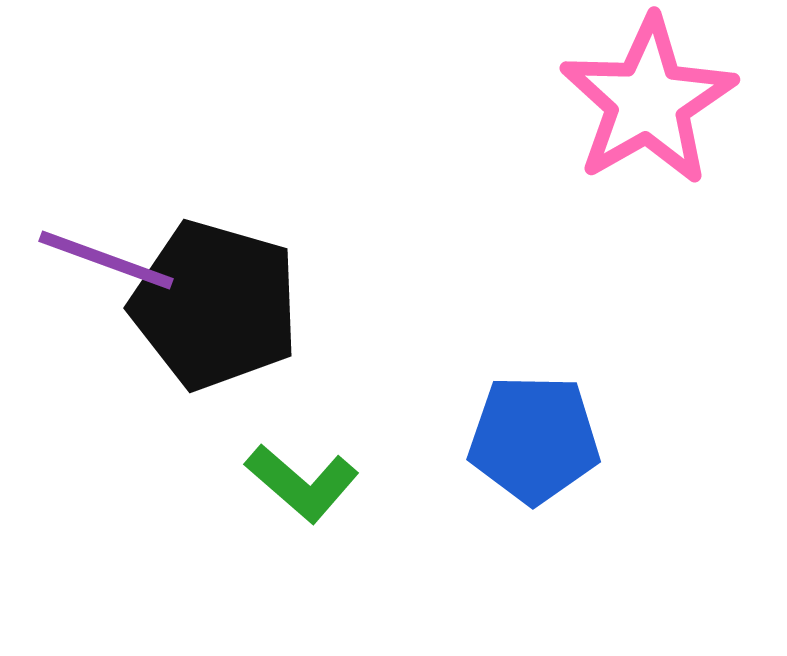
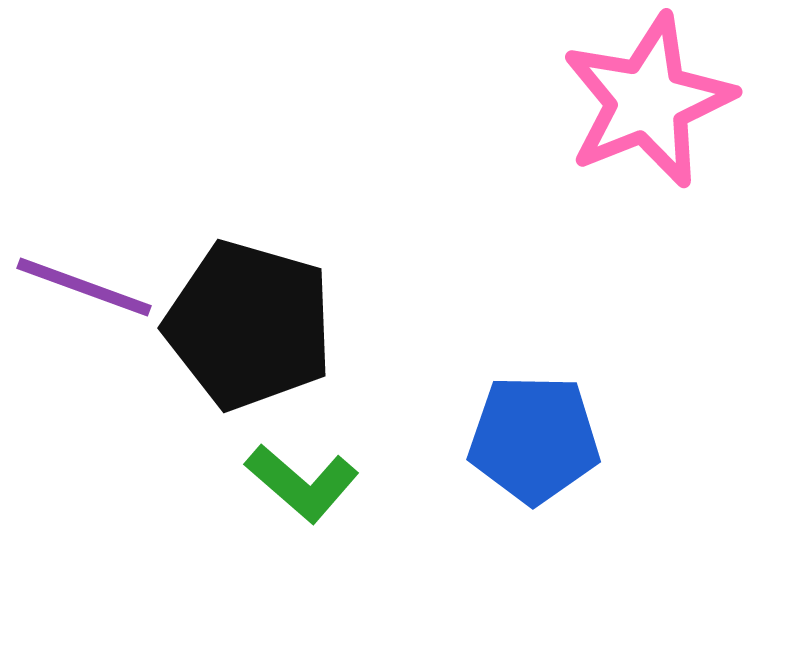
pink star: rotated 8 degrees clockwise
purple line: moved 22 px left, 27 px down
black pentagon: moved 34 px right, 20 px down
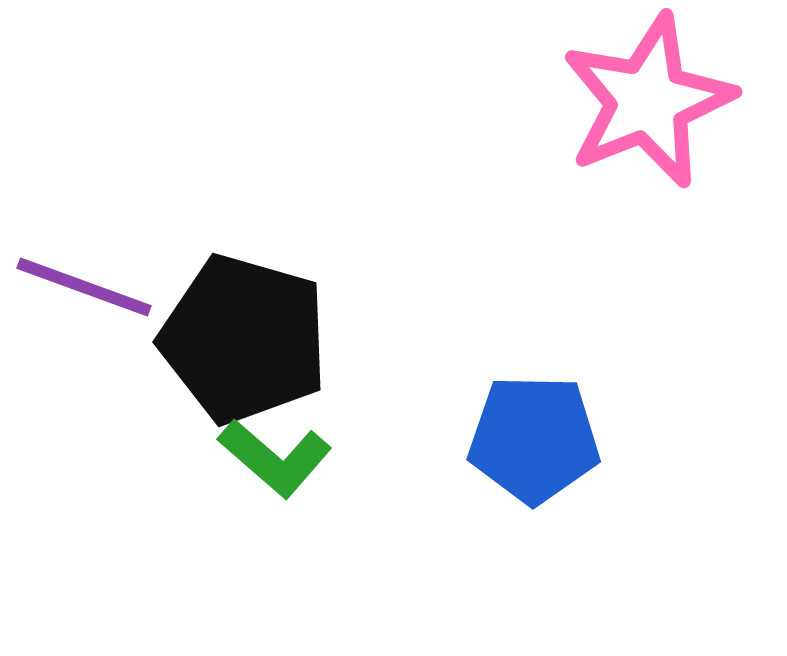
black pentagon: moved 5 px left, 14 px down
green L-shape: moved 27 px left, 25 px up
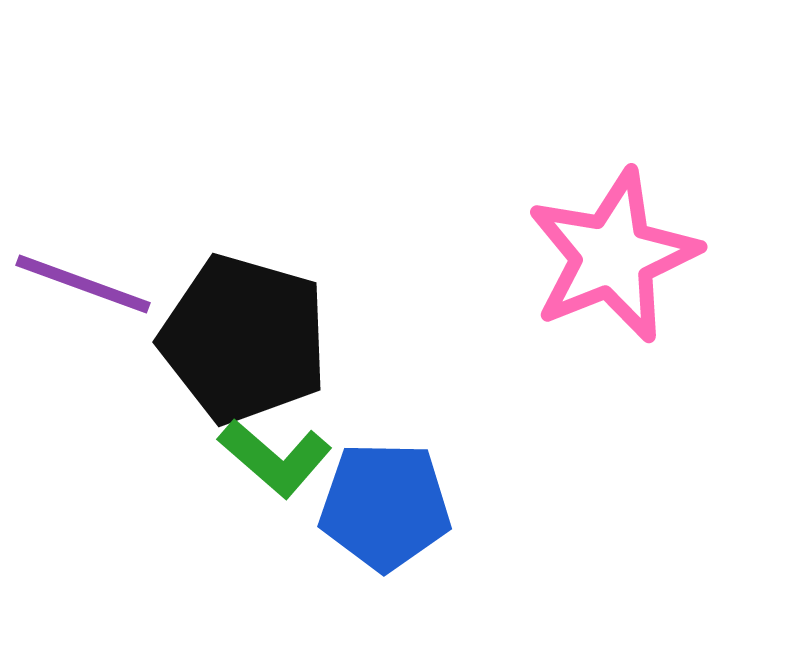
pink star: moved 35 px left, 155 px down
purple line: moved 1 px left, 3 px up
blue pentagon: moved 149 px left, 67 px down
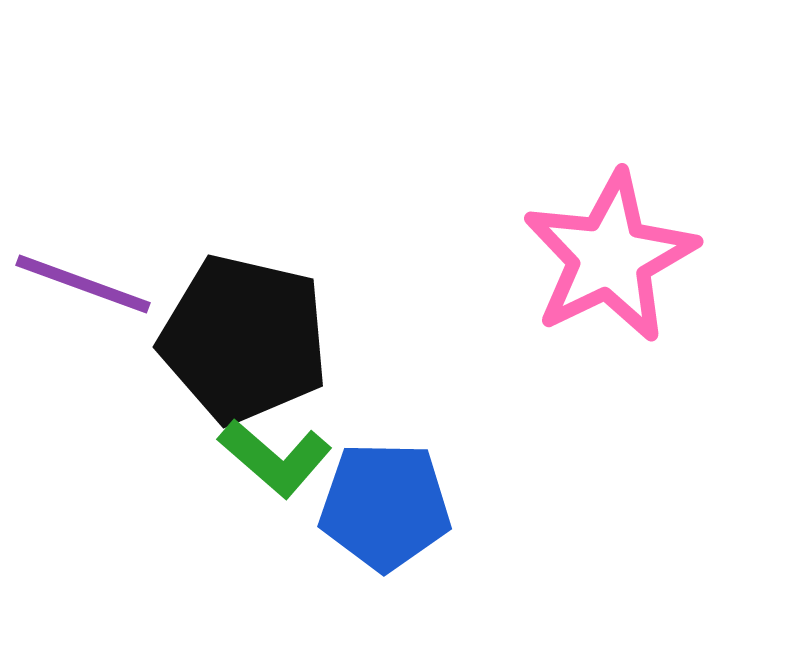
pink star: moved 3 px left, 1 px down; rotated 4 degrees counterclockwise
black pentagon: rotated 3 degrees counterclockwise
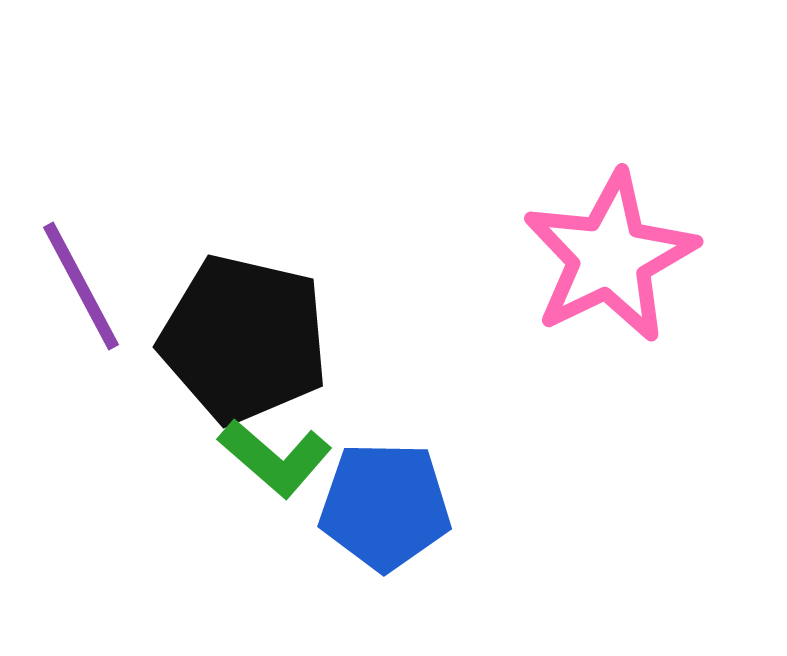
purple line: moved 2 px left, 2 px down; rotated 42 degrees clockwise
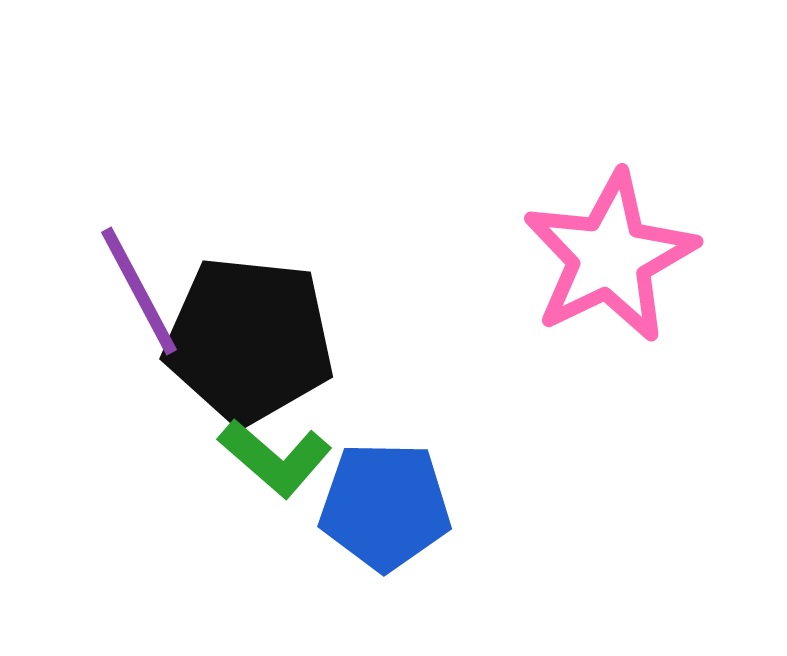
purple line: moved 58 px right, 5 px down
black pentagon: moved 5 px right, 1 px down; rotated 7 degrees counterclockwise
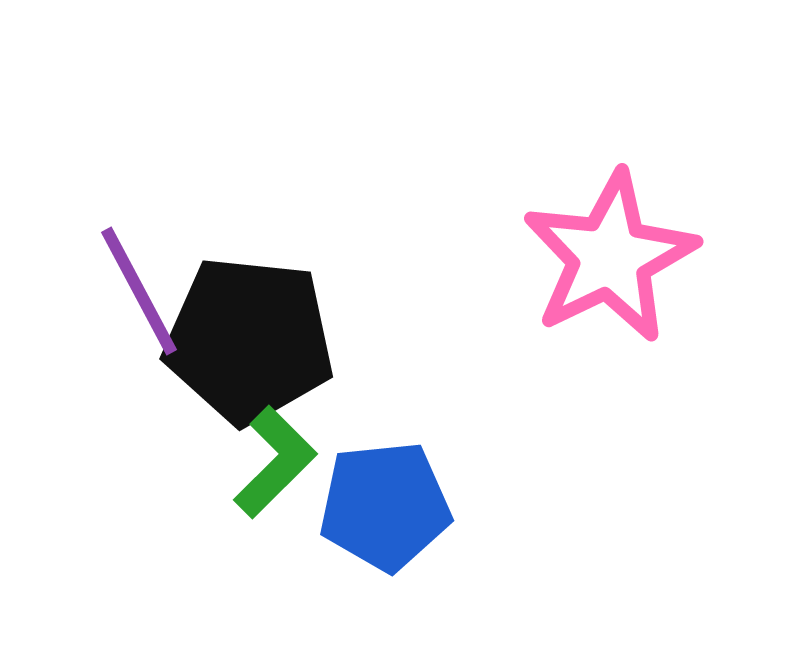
green L-shape: moved 4 px down; rotated 86 degrees counterclockwise
blue pentagon: rotated 7 degrees counterclockwise
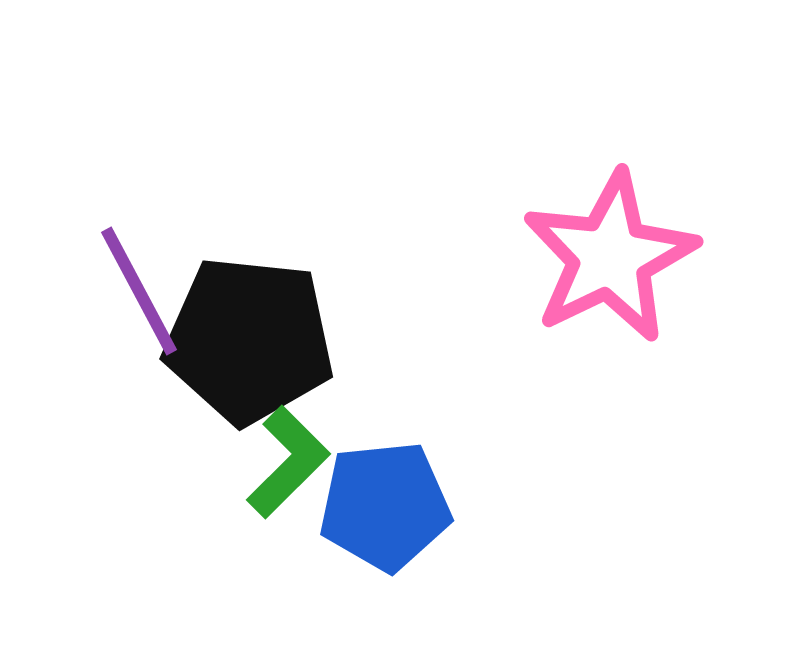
green L-shape: moved 13 px right
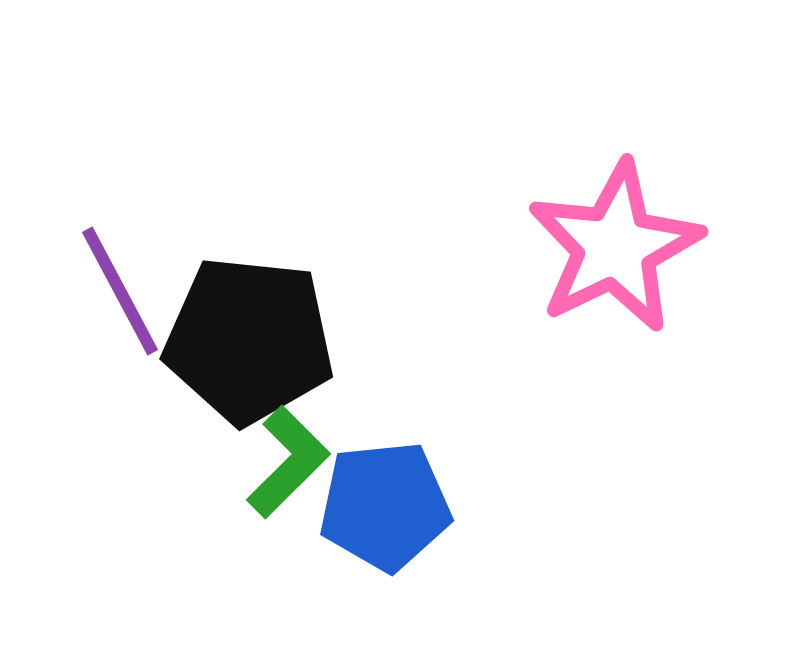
pink star: moved 5 px right, 10 px up
purple line: moved 19 px left
